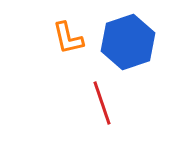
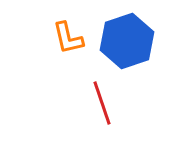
blue hexagon: moved 1 px left, 1 px up
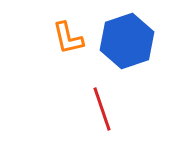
red line: moved 6 px down
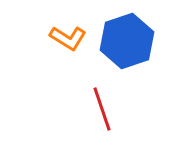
orange L-shape: rotated 45 degrees counterclockwise
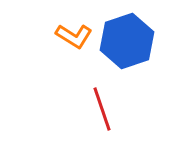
orange L-shape: moved 6 px right, 2 px up
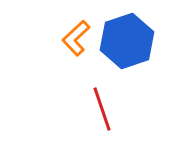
orange L-shape: moved 2 px right, 2 px down; rotated 105 degrees clockwise
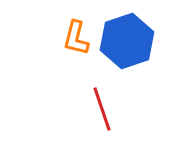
orange L-shape: rotated 33 degrees counterclockwise
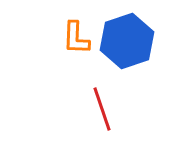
orange L-shape: rotated 12 degrees counterclockwise
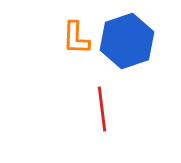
red line: rotated 12 degrees clockwise
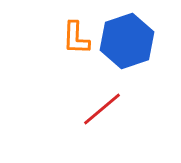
red line: rotated 57 degrees clockwise
